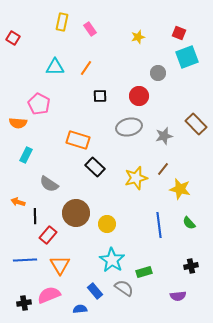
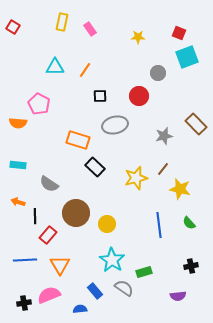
yellow star at (138, 37): rotated 16 degrees clockwise
red square at (13, 38): moved 11 px up
orange line at (86, 68): moved 1 px left, 2 px down
gray ellipse at (129, 127): moved 14 px left, 2 px up
cyan rectangle at (26, 155): moved 8 px left, 10 px down; rotated 70 degrees clockwise
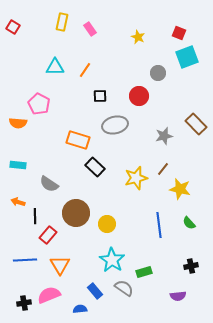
yellow star at (138, 37): rotated 24 degrees clockwise
